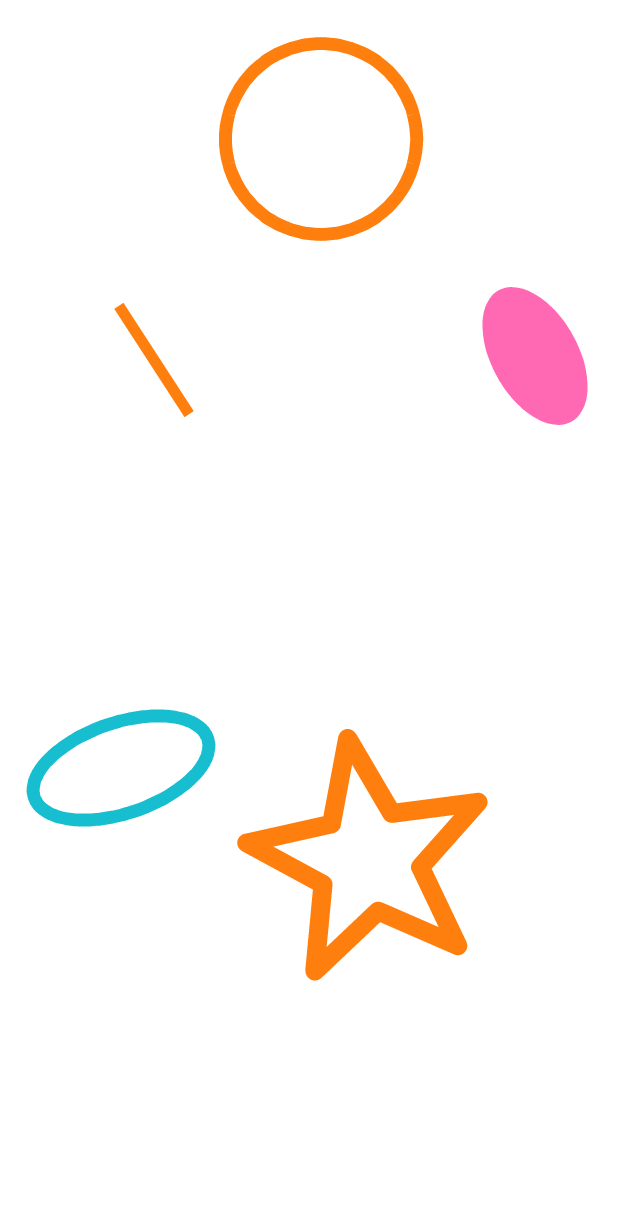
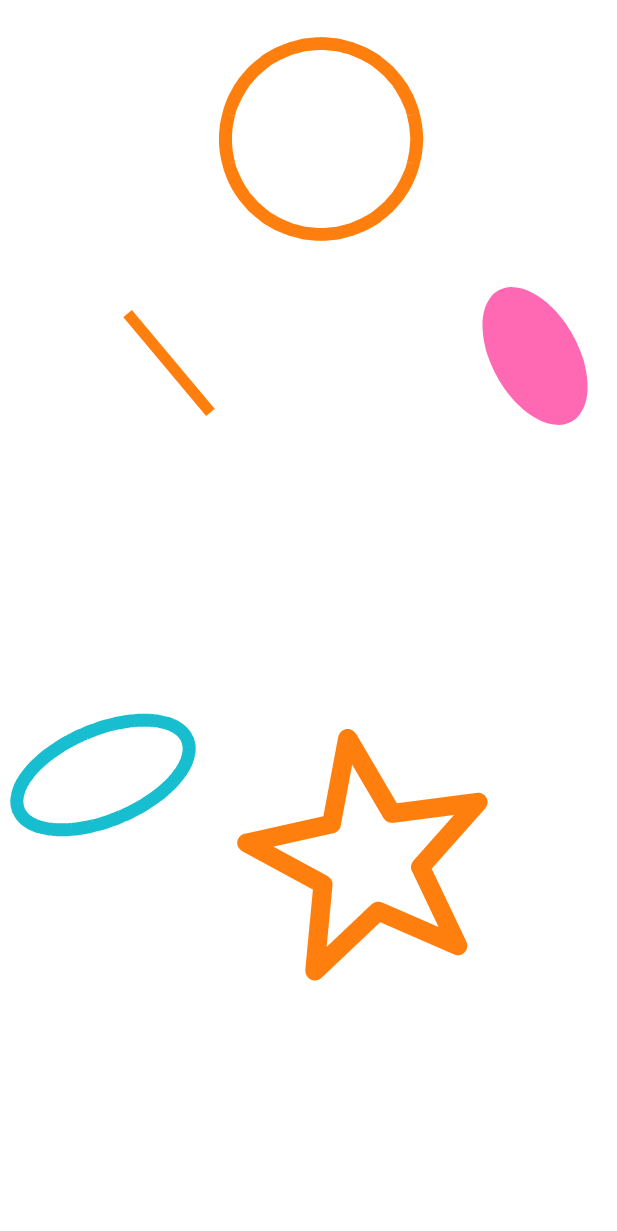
orange line: moved 15 px right, 3 px down; rotated 7 degrees counterclockwise
cyan ellipse: moved 18 px left, 7 px down; rotated 4 degrees counterclockwise
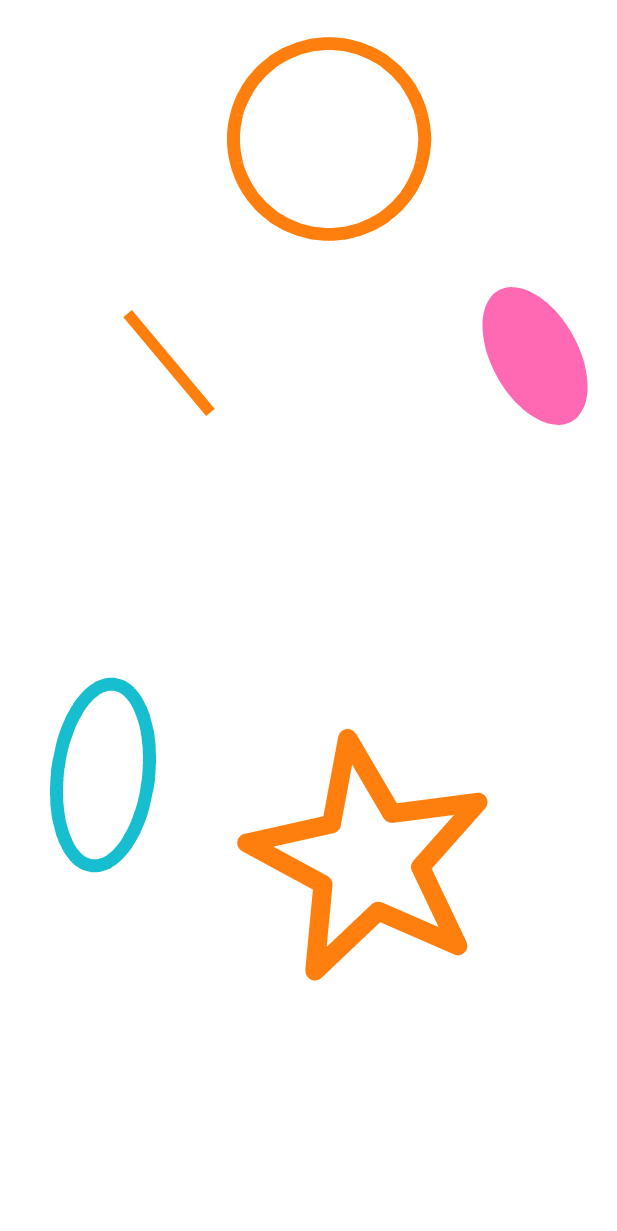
orange circle: moved 8 px right
cyan ellipse: rotated 60 degrees counterclockwise
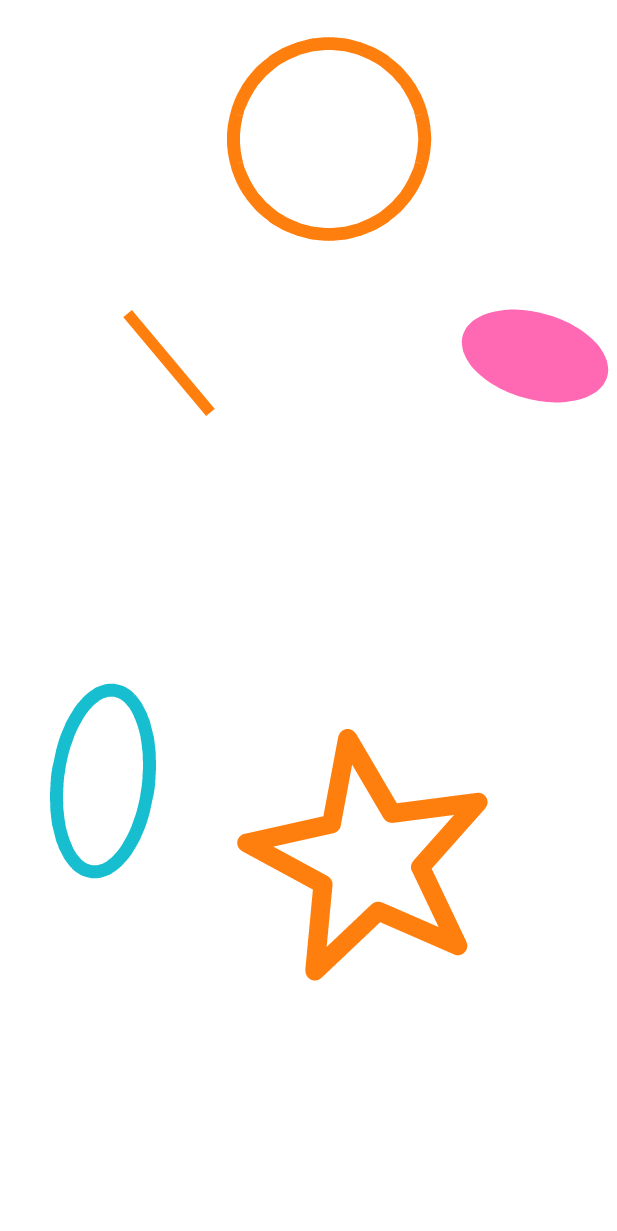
pink ellipse: rotated 45 degrees counterclockwise
cyan ellipse: moved 6 px down
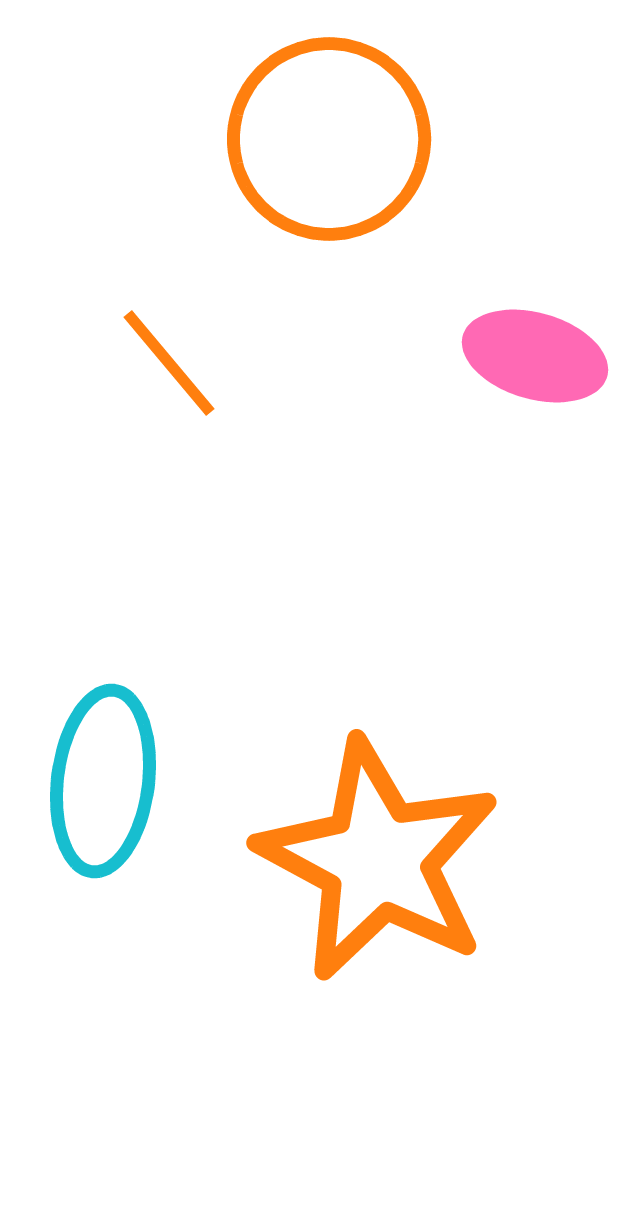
orange star: moved 9 px right
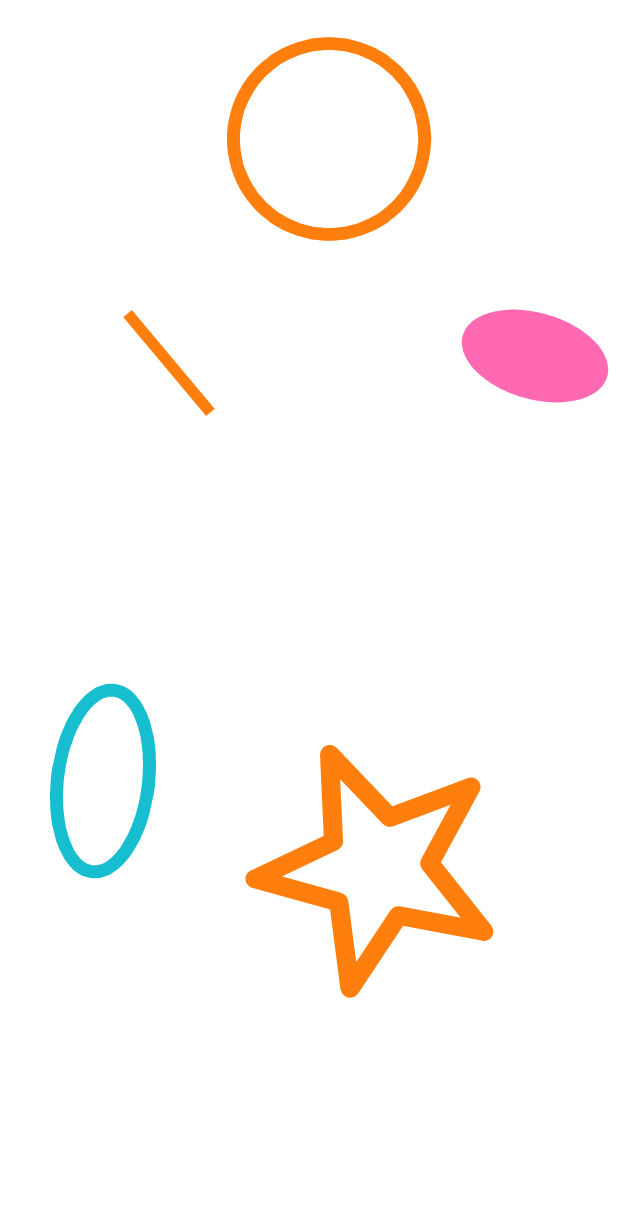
orange star: moved 8 px down; rotated 13 degrees counterclockwise
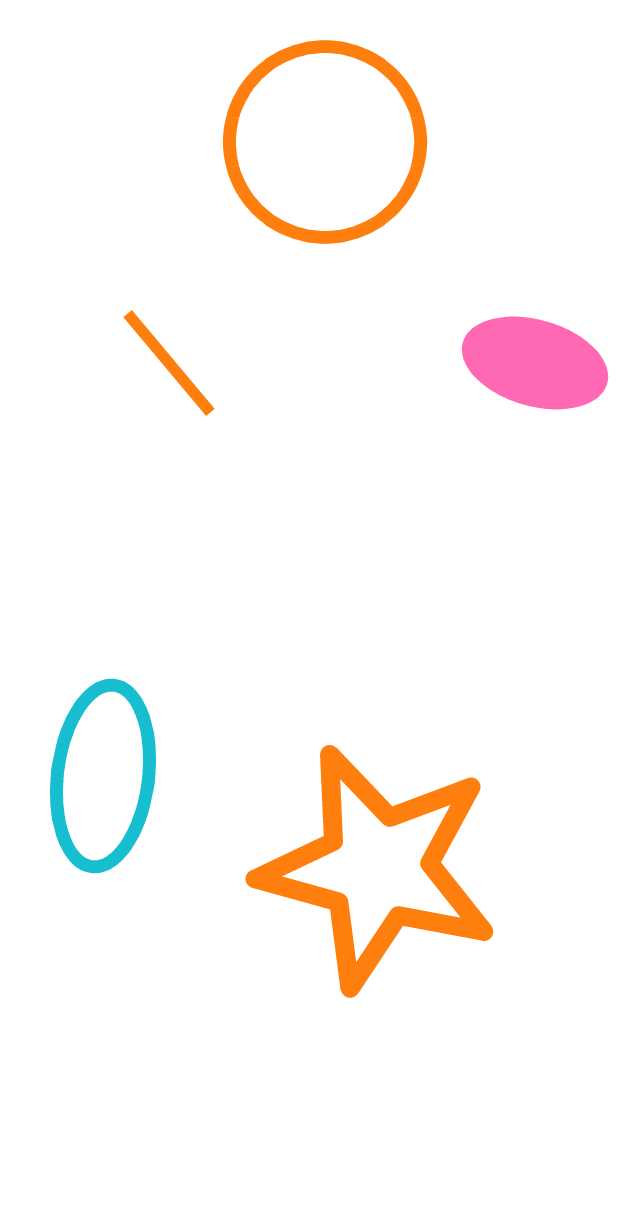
orange circle: moved 4 px left, 3 px down
pink ellipse: moved 7 px down
cyan ellipse: moved 5 px up
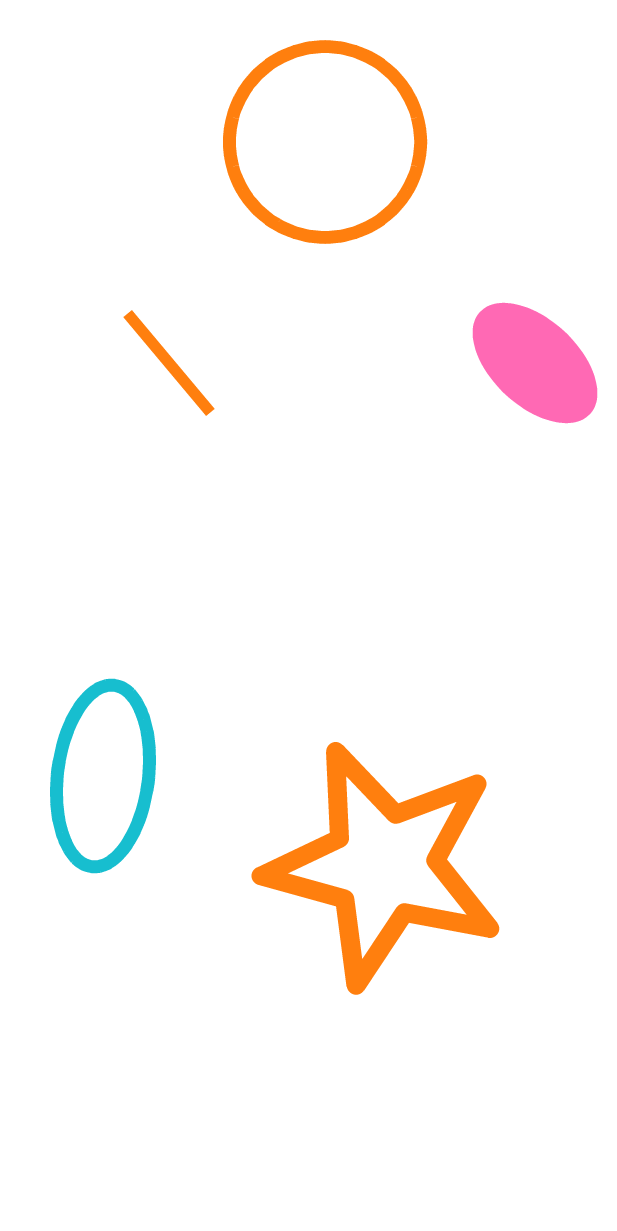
pink ellipse: rotated 27 degrees clockwise
orange star: moved 6 px right, 3 px up
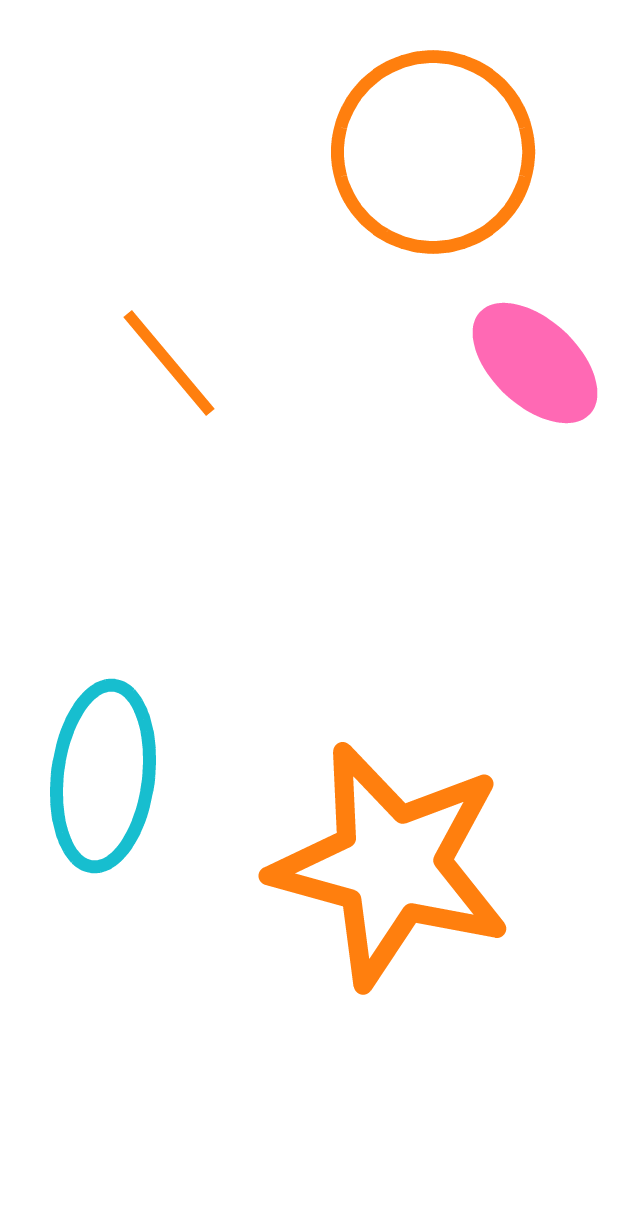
orange circle: moved 108 px right, 10 px down
orange star: moved 7 px right
